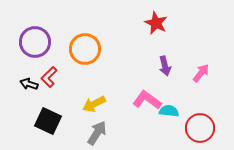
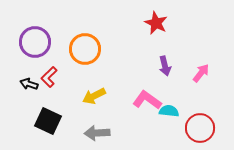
yellow arrow: moved 8 px up
gray arrow: rotated 125 degrees counterclockwise
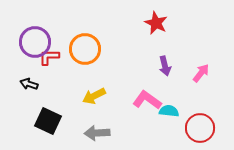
red L-shape: moved 20 px up; rotated 45 degrees clockwise
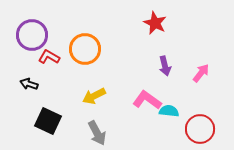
red star: moved 1 px left
purple circle: moved 3 px left, 7 px up
red L-shape: rotated 30 degrees clockwise
red circle: moved 1 px down
gray arrow: rotated 115 degrees counterclockwise
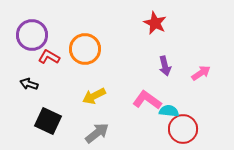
pink arrow: rotated 18 degrees clockwise
red circle: moved 17 px left
gray arrow: rotated 100 degrees counterclockwise
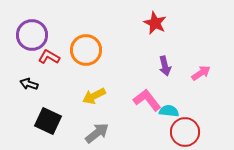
orange circle: moved 1 px right, 1 px down
pink L-shape: rotated 16 degrees clockwise
red circle: moved 2 px right, 3 px down
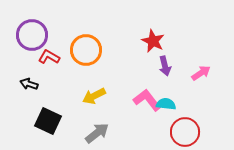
red star: moved 2 px left, 18 px down
cyan semicircle: moved 3 px left, 7 px up
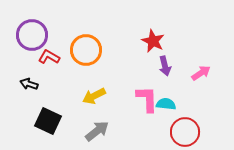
pink L-shape: moved 1 px up; rotated 36 degrees clockwise
gray arrow: moved 2 px up
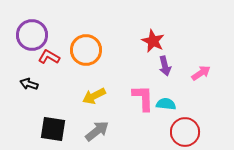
pink L-shape: moved 4 px left, 1 px up
black square: moved 5 px right, 8 px down; rotated 16 degrees counterclockwise
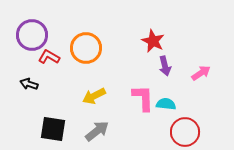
orange circle: moved 2 px up
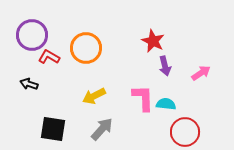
gray arrow: moved 5 px right, 2 px up; rotated 10 degrees counterclockwise
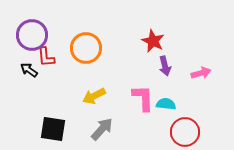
red L-shape: moved 3 px left; rotated 125 degrees counterclockwise
pink arrow: rotated 18 degrees clockwise
black arrow: moved 14 px up; rotated 18 degrees clockwise
